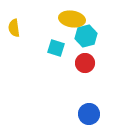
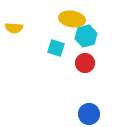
yellow semicircle: rotated 78 degrees counterclockwise
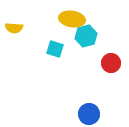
cyan square: moved 1 px left, 1 px down
red circle: moved 26 px right
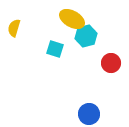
yellow ellipse: rotated 20 degrees clockwise
yellow semicircle: rotated 102 degrees clockwise
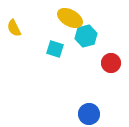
yellow ellipse: moved 2 px left, 1 px up
yellow semicircle: rotated 42 degrees counterclockwise
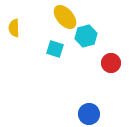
yellow ellipse: moved 5 px left, 1 px up; rotated 20 degrees clockwise
yellow semicircle: rotated 24 degrees clockwise
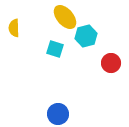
blue circle: moved 31 px left
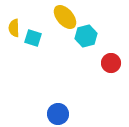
cyan square: moved 22 px left, 11 px up
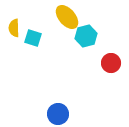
yellow ellipse: moved 2 px right
